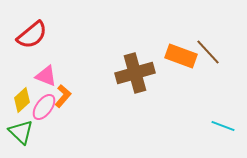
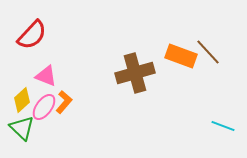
red semicircle: rotated 8 degrees counterclockwise
orange L-shape: moved 1 px right, 6 px down
green triangle: moved 1 px right, 4 px up
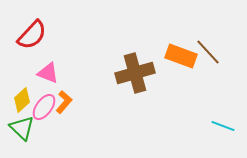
pink triangle: moved 2 px right, 3 px up
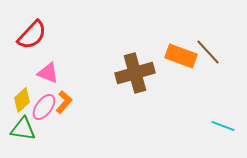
green triangle: moved 1 px right, 1 px down; rotated 36 degrees counterclockwise
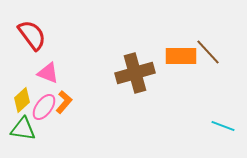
red semicircle: rotated 80 degrees counterclockwise
orange rectangle: rotated 20 degrees counterclockwise
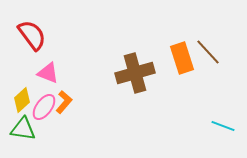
orange rectangle: moved 1 px right, 2 px down; rotated 72 degrees clockwise
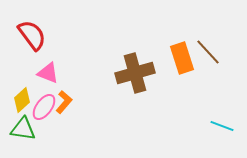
cyan line: moved 1 px left
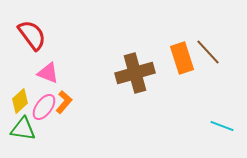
yellow diamond: moved 2 px left, 1 px down
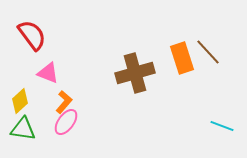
pink ellipse: moved 22 px right, 15 px down
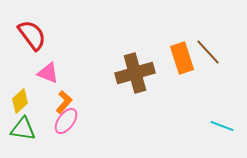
pink ellipse: moved 1 px up
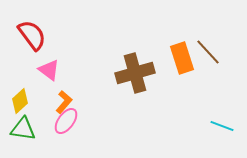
pink triangle: moved 1 px right, 3 px up; rotated 15 degrees clockwise
